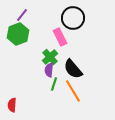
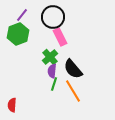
black circle: moved 20 px left, 1 px up
purple semicircle: moved 3 px right, 1 px down
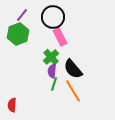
green cross: moved 1 px right
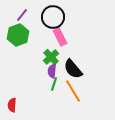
green hexagon: moved 1 px down
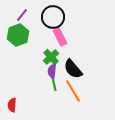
green line: rotated 32 degrees counterclockwise
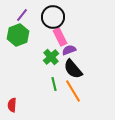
purple semicircle: moved 17 px right, 21 px up; rotated 64 degrees clockwise
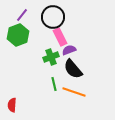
green cross: rotated 21 degrees clockwise
orange line: moved 1 px right, 1 px down; rotated 40 degrees counterclockwise
